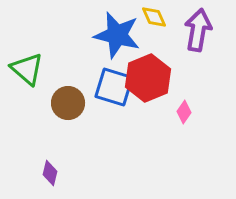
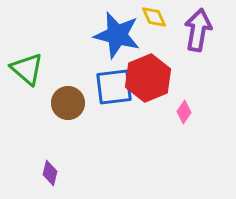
blue square: rotated 24 degrees counterclockwise
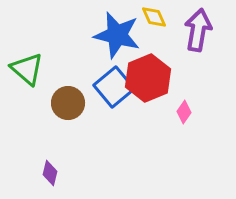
blue square: rotated 33 degrees counterclockwise
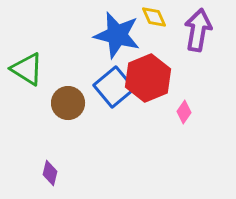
green triangle: rotated 9 degrees counterclockwise
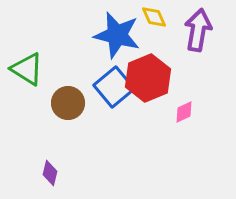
pink diamond: rotated 30 degrees clockwise
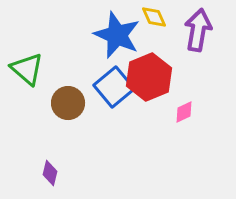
blue star: rotated 9 degrees clockwise
green triangle: rotated 9 degrees clockwise
red hexagon: moved 1 px right, 1 px up
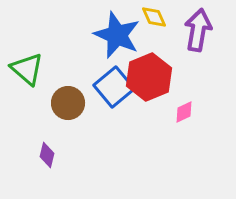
purple diamond: moved 3 px left, 18 px up
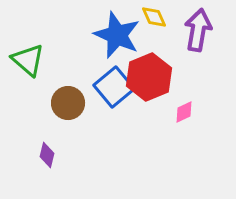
green triangle: moved 1 px right, 9 px up
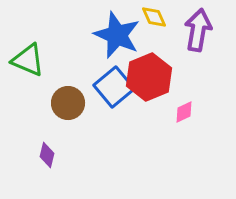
green triangle: rotated 18 degrees counterclockwise
